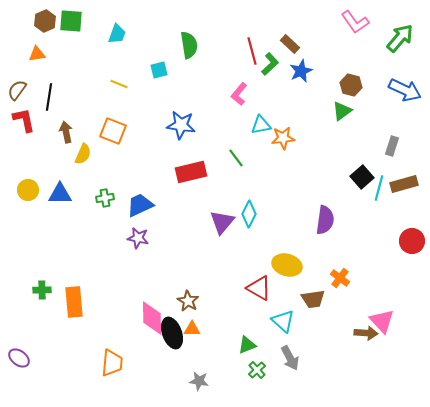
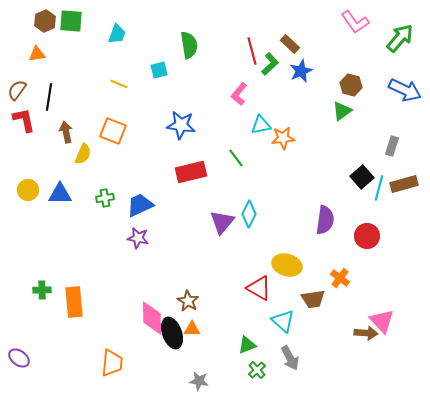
red circle at (412, 241): moved 45 px left, 5 px up
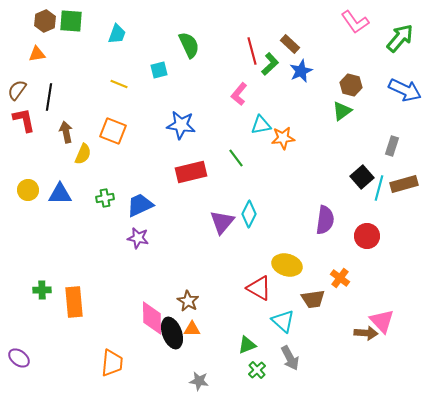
green semicircle at (189, 45): rotated 16 degrees counterclockwise
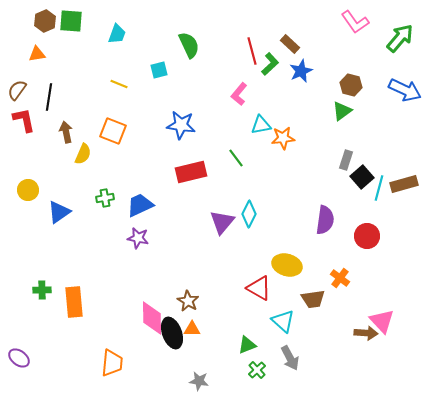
gray rectangle at (392, 146): moved 46 px left, 14 px down
blue triangle at (60, 194): moved 1 px left, 18 px down; rotated 35 degrees counterclockwise
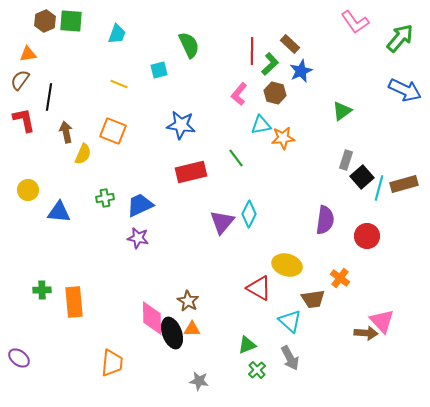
red line at (252, 51): rotated 16 degrees clockwise
orange triangle at (37, 54): moved 9 px left
brown hexagon at (351, 85): moved 76 px left, 8 px down
brown semicircle at (17, 90): moved 3 px right, 10 px up
blue triangle at (59, 212): rotated 40 degrees clockwise
cyan triangle at (283, 321): moved 7 px right
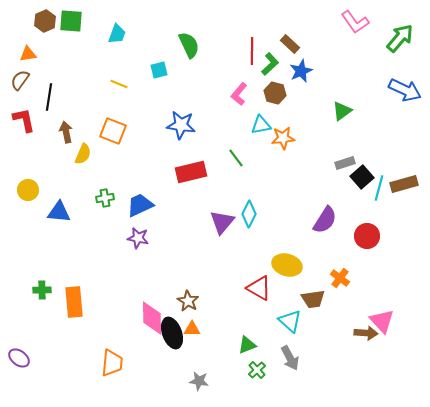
gray rectangle at (346, 160): moved 1 px left, 3 px down; rotated 54 degrees clockwise
purple semicircle at (325, 220): rotated 24 degrees clockwise
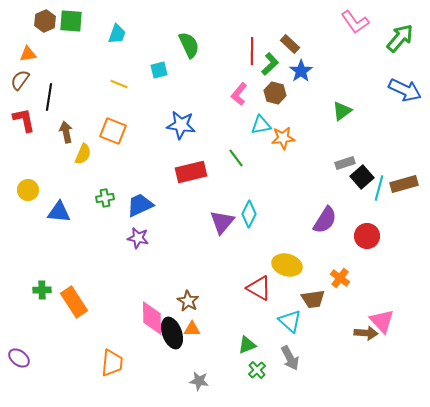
blue star at (301, 71): rotated 10 degrees counterclockwise
orange rectangle at (74, 302): rotated 28 degrees counterclockwise
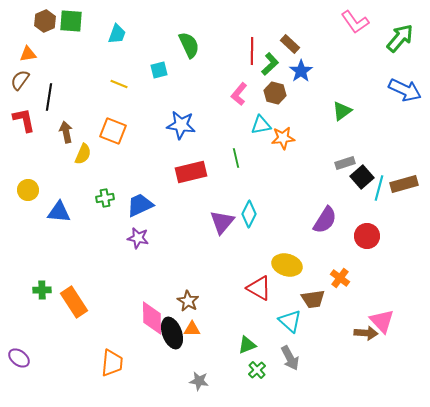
green line at (236, 158): rotated 24 degrees clockwise
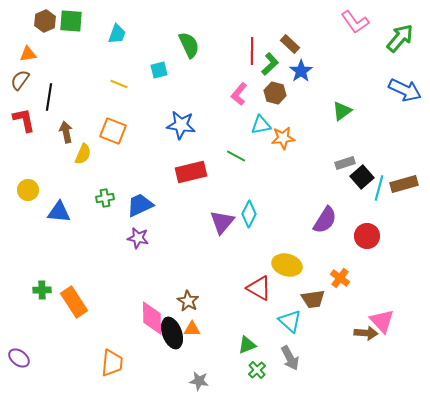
green line at (236, 158): moved 2 px up; rotated 48 degrees counterclockwise
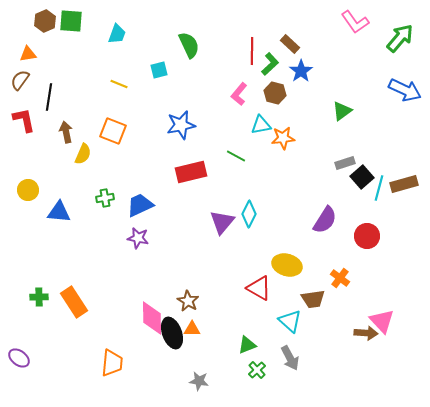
blue star at (181, 125): rotated 20 degrees counterclockwise
green cross at (42, 290): moved 3 px left, 7 px down
